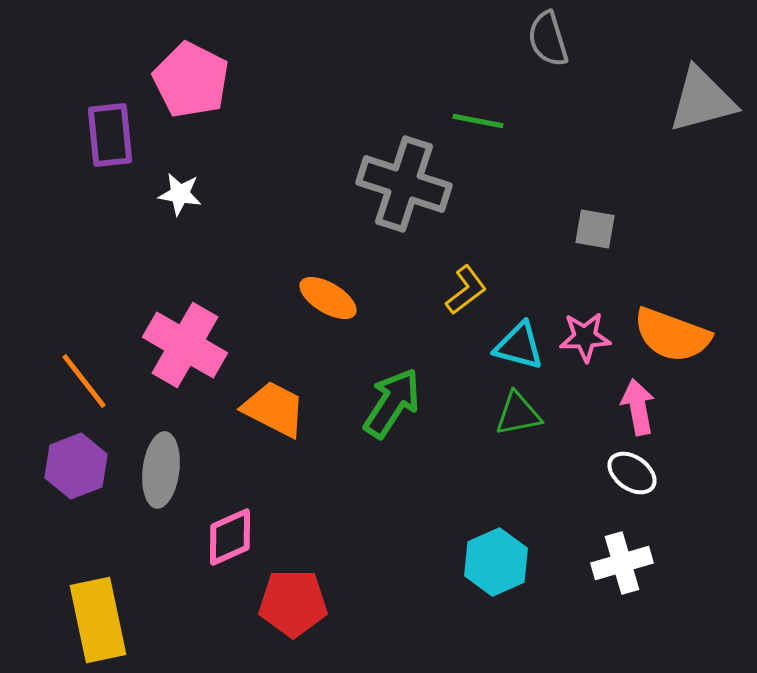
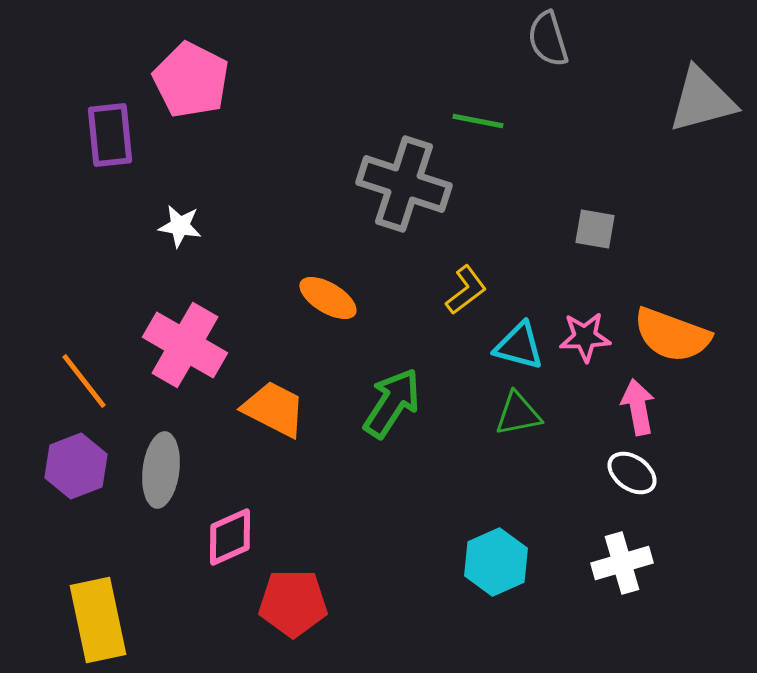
white star: moved 32 px down
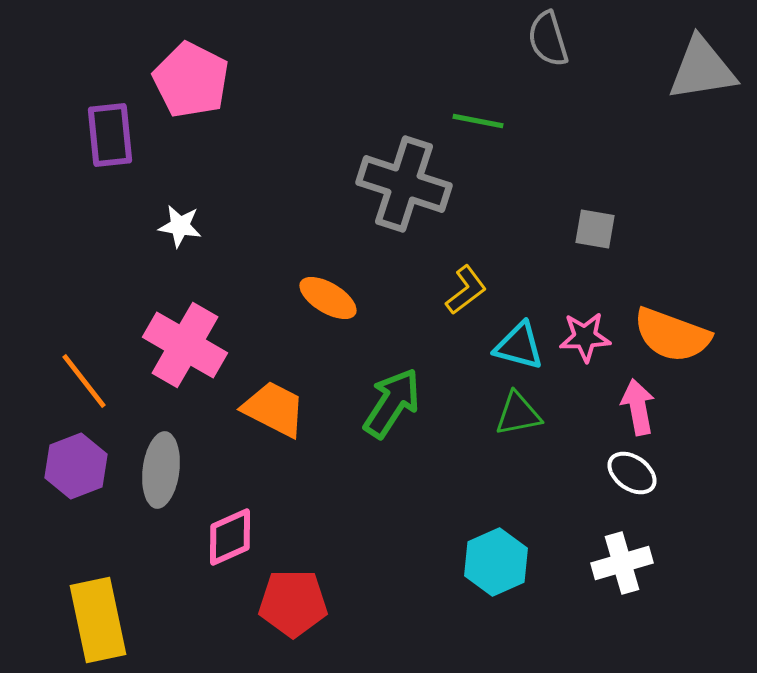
gray triangle: moved 31 px up; rotated 6 degrees clockwise
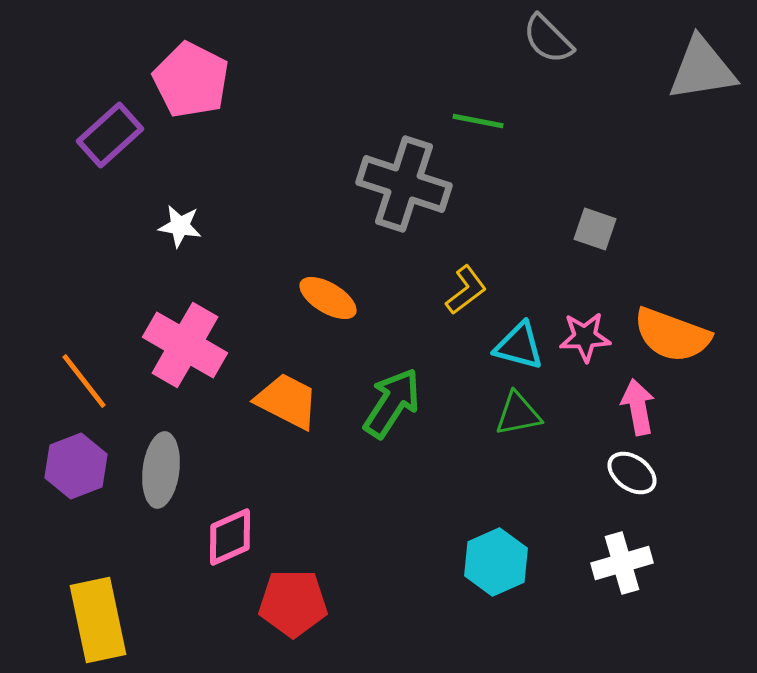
gray semicircle: rotated 28 degrees counterclockwise
purple rectangle: rotated 54 degrees clockwise
gray square: rotated 9 degrees clockwise
orange trapezoid: moved 13 px right, 8 px up
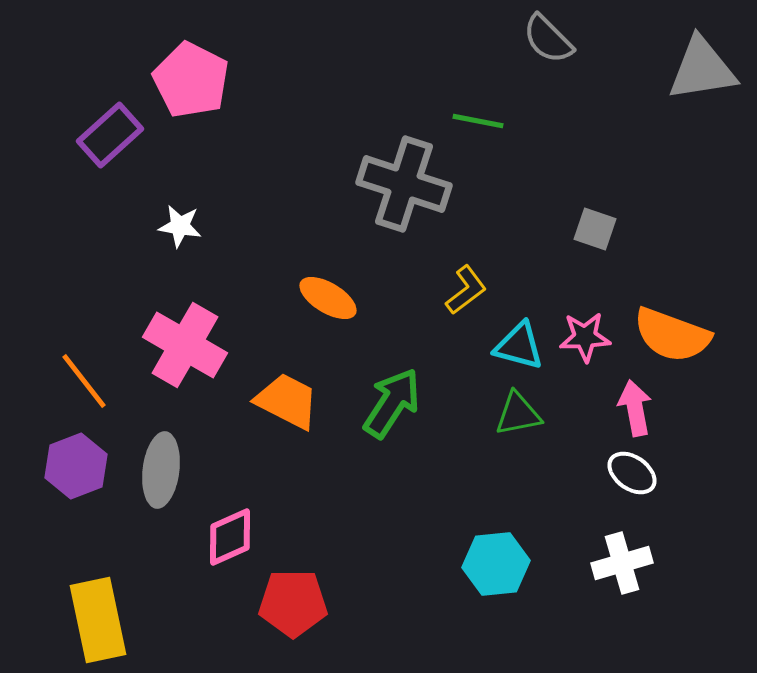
pink arrow: moved 3 px left, 1 px down
cyan hexagon: moved 2 px down; rotated 18 degrees clockwise
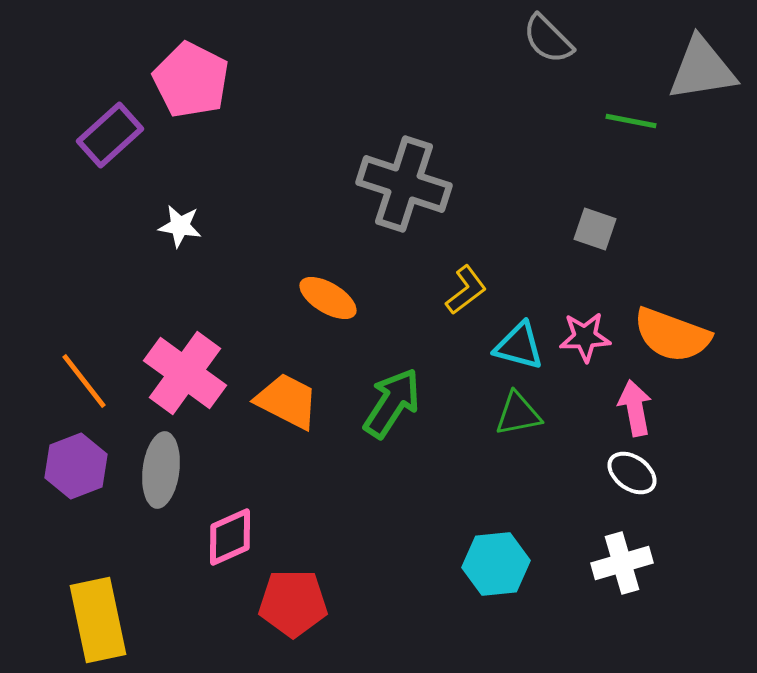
green line: moved 153 px right
pink cross: moved 28 px down; rotated 6 degrees clockwise
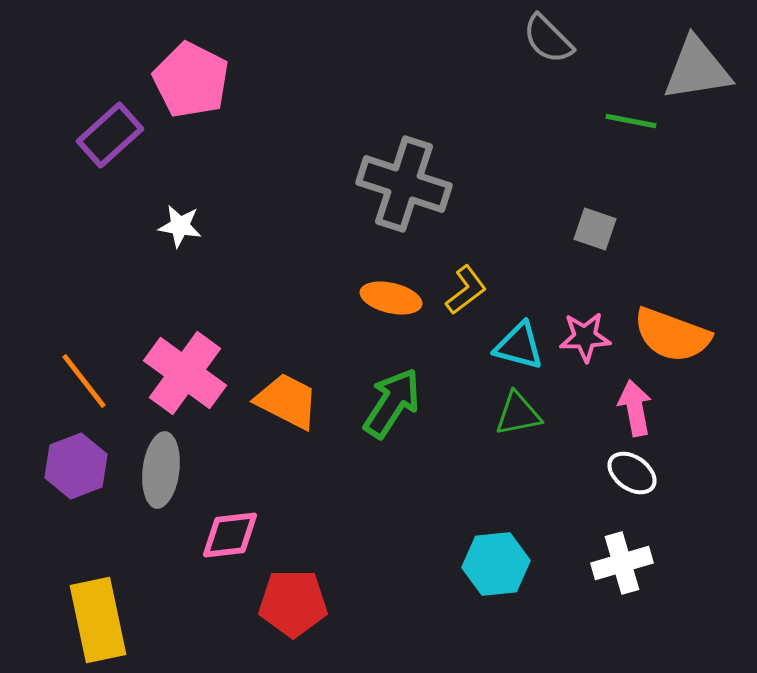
gray triangle: moved 5 px left
orange ellipse: moved 63 px right; rotated 18 degrees counterclockwise
pink diamond: moved 2 px up; rotated 18 degrees clockwise
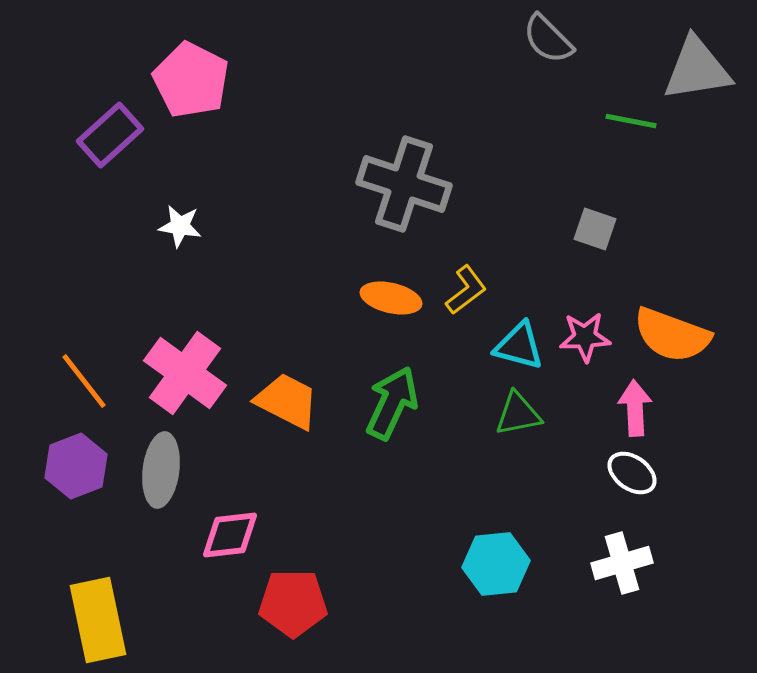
green arrow: rotated 8 degrees counterclockwise
pink arrow: rotated 8 degrees clockwise
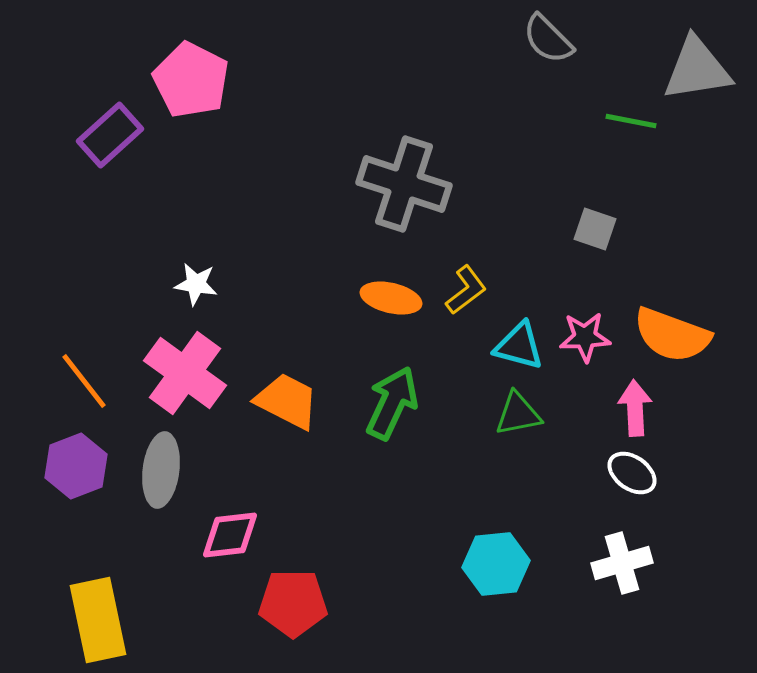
white star: moved 16 px right, 58 px down
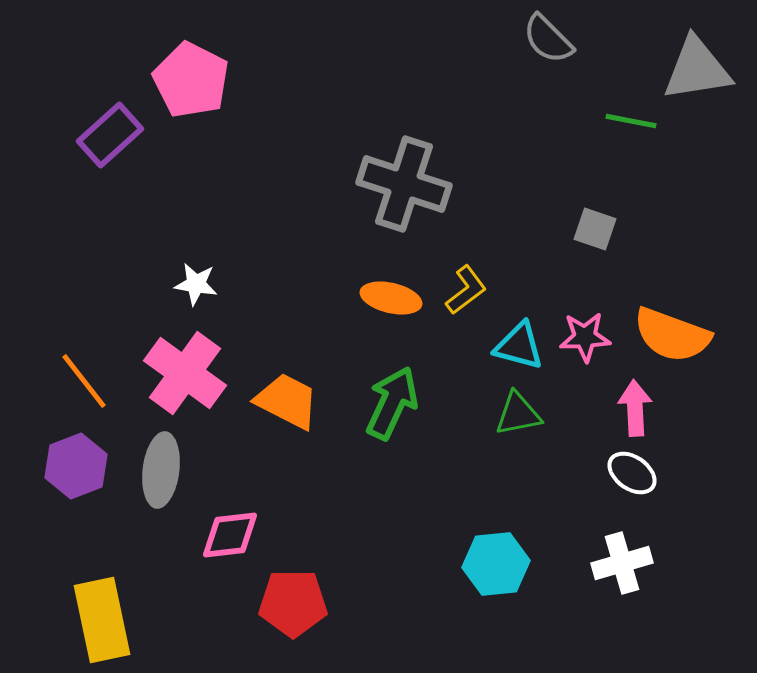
yellow rectangle: moved 4 px right
